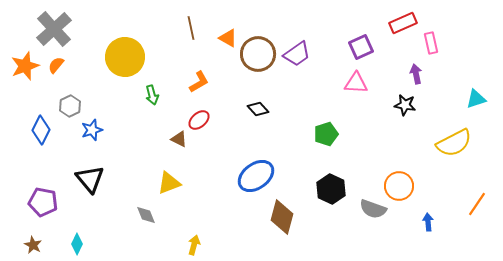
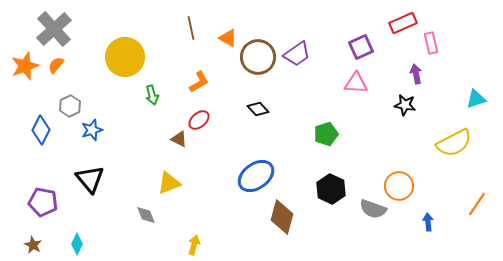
brown circle: moved 3 px down
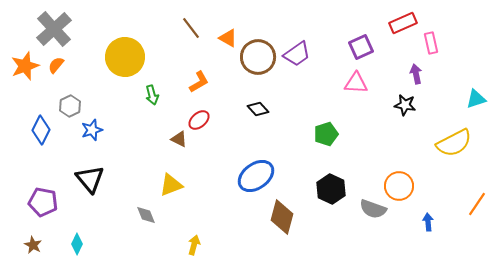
brown line: rotated 25 degrees counterclockwise
yellow triangle: moved 2 px right, 2 px down
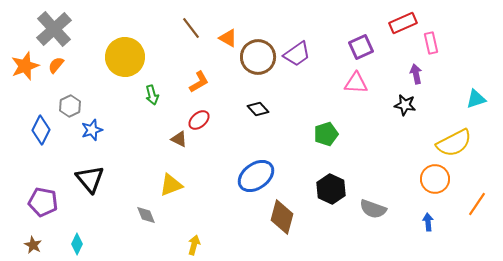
orange circle: moved 36 px right, 7 px up
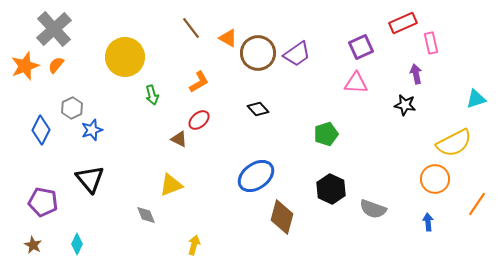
brown circle: moved 4 px up
gray hexagon: moved 2 px right, 2 px down
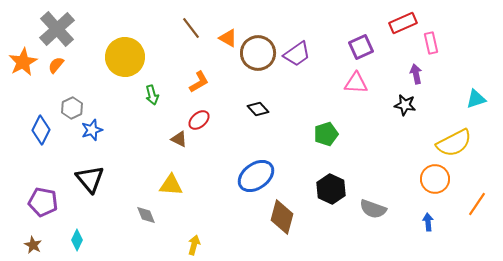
gray cross: moved 3 px right
orange star: moved 2 px left, 4 px up; rotated 8 degrees counterclockwise
yellow triangle: rotated 25 degrees clockwise
cyan diamond: moved 4 px up
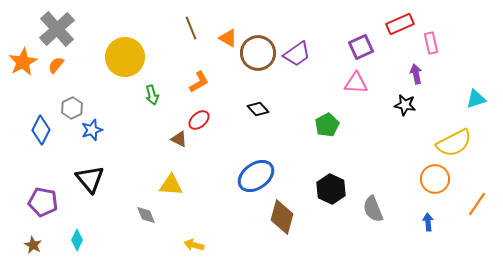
red rectangle: moved 3 px left, 1 px down
brown line: rotated 15 degrees clockwise
green pentagon: moved 1 px right, 9 px up; rotated 10 degrees counterclockwise
gray semicircle: rotated 48 degrees clockwise
yellow arrow: rotated 90 degrees counterclockwise
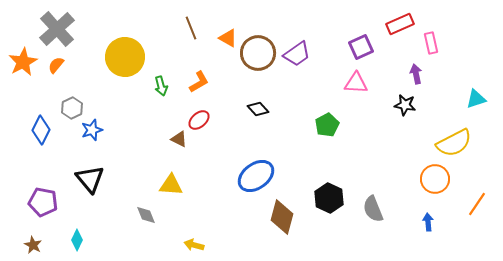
green arrow: moved 9 px right, 9 px up
black hexagon: moved 2 px left, 9 px down
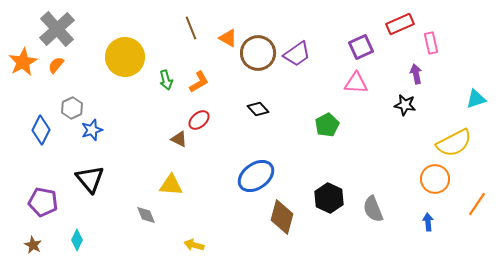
green arrow: moved 5 px right, 6 px up
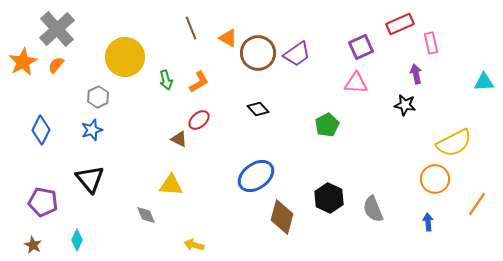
cyan triangle: moved 8 px right, 17 px up; rotated 15 degrees clockwise
gray hexagon: moved 26 px right, 11 px up
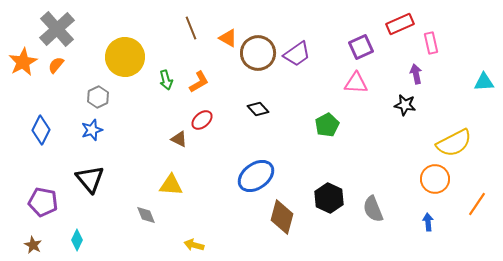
red ellipse: moved 3 px right
